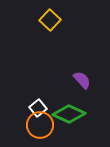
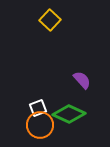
white square: rotated 18 degrees clockwise
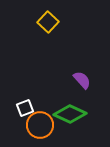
yellow square: moved 2 px left, 2 px down
white square: moved 13 px left
green diamond: moved 1 px right
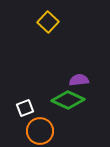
purple semicircle: moved 3 px left; rotated 54 degrees counterclockwise
green diamond: moved 2 px left, 14 px up
orange circle: moved 6 px down
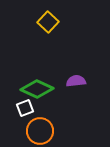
purple semicircle: moved 3 px left, 1 px down
green diamond: moved 31 px left, 11 px up
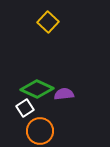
purple semicircle: moved 12 px left, 13 px down
white square: rotated 12 degrees counterclockwise
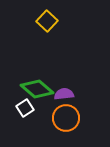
yellow square: moved 1 px left, 1 px up
green diamond: rotated 16 degrees clockwise
orange circle: moved 26 px right, 13 px up
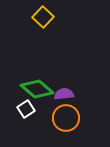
yellow square: moved 4 px left, 4 px up
white square: moved 1 px right, 1 px down
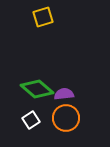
yellow square: rotated 30 degrees clockwise
white square: moved 5 px right, 11 px down
